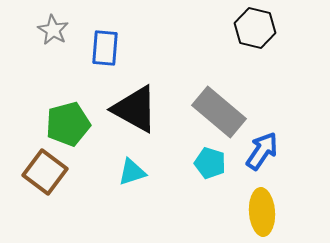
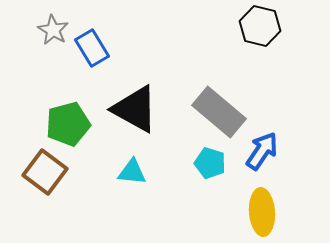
black hexagon: moved 5 px right, 2 px up
blue rectangle: moved 13 px left; rotated 36 degrees counterclockwise
cyan triangle: rotated 24 degrees clockwise
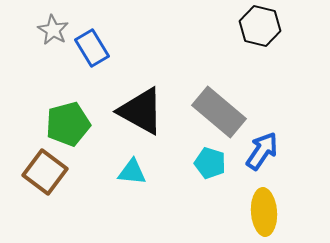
black triangle: moved 6 px right, 2 px down
yellow ellipse: moved 2 px right
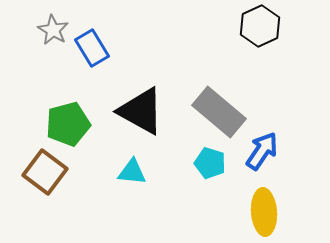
black hexagon: rotated 21 degrees clockwise
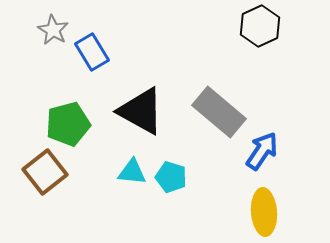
blue rectangle: moved 4 px down
cyan pentagon: moved 39 px left, 14 px down
brown square: rotated 15 degrees clockwise
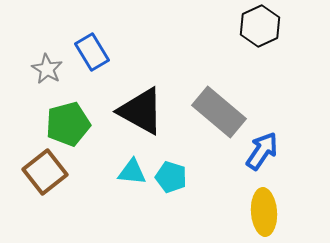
gray star: moved 6 px left, 39 px down
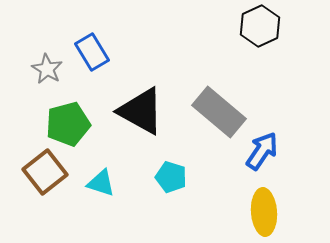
cyan triangle: moved 31 px left, 11 px down; rotated 12 degrees clockwise
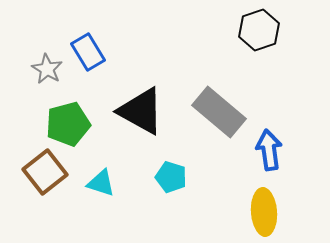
black hexagon: moved 1 px left, 4 px down; rotated 6 degrees clockwise
blue rectangle: moved 4 px left
blue arrow: moved 7 px right, 1 px up; rotated 42 degrees counterclockwise
